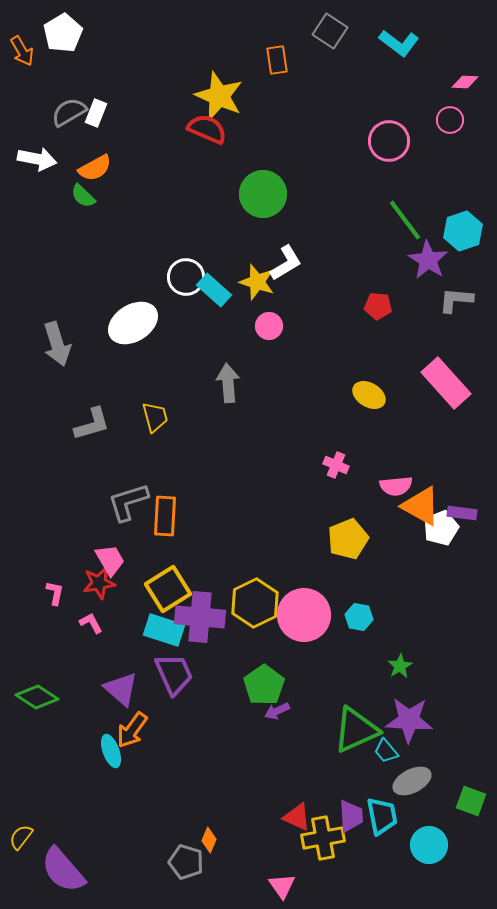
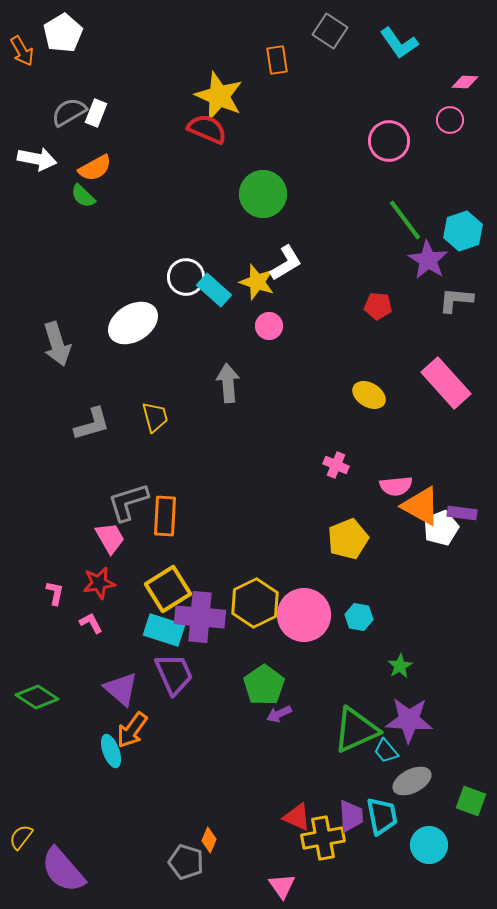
cyan L-shape at (399, 43): rotated 18 degrees clockwise
pink trapezoid at (110, 560): moved 22 px up
purple arrow at (277, 711): moved 2 px right, 3 px down
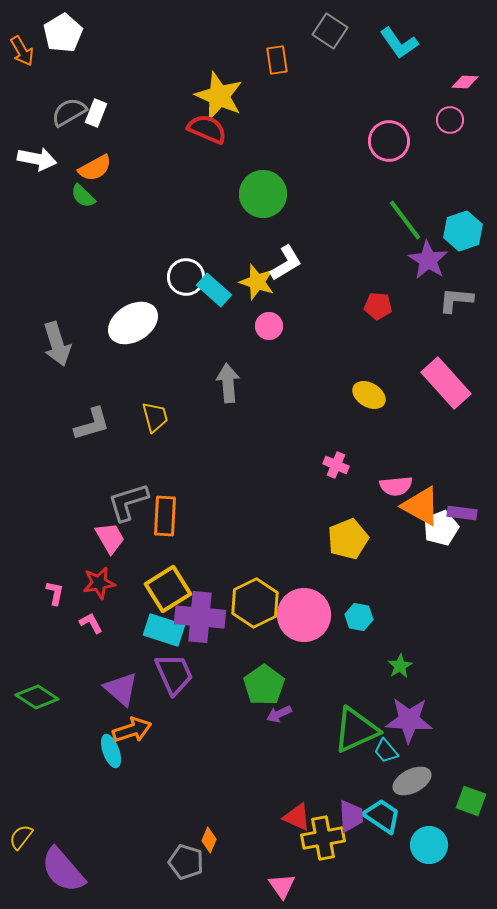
orange arrow at (132, 730): rotated 144 degrees counterclockwise
cyan trapezoid at (382, 816): rotated 45 degrees counterclockwise
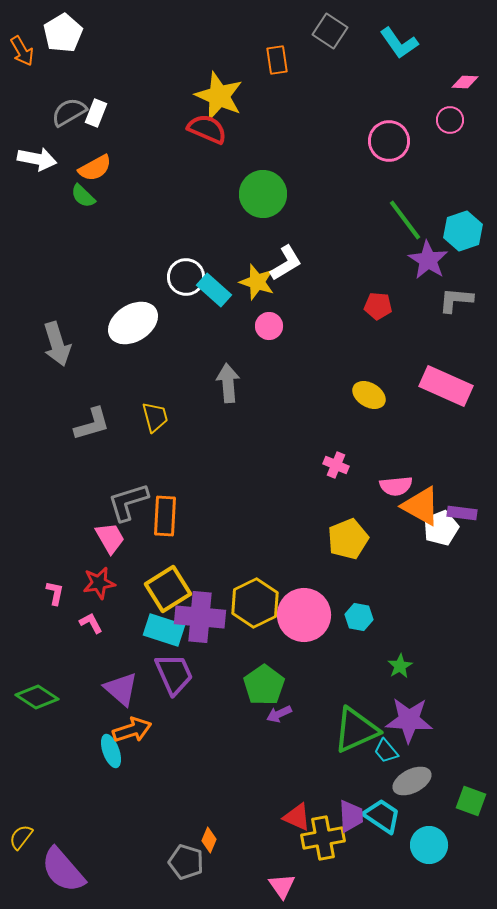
pink rectangle at (446, 383): moved 3 px down; rotated 24 degrees counterclockwise
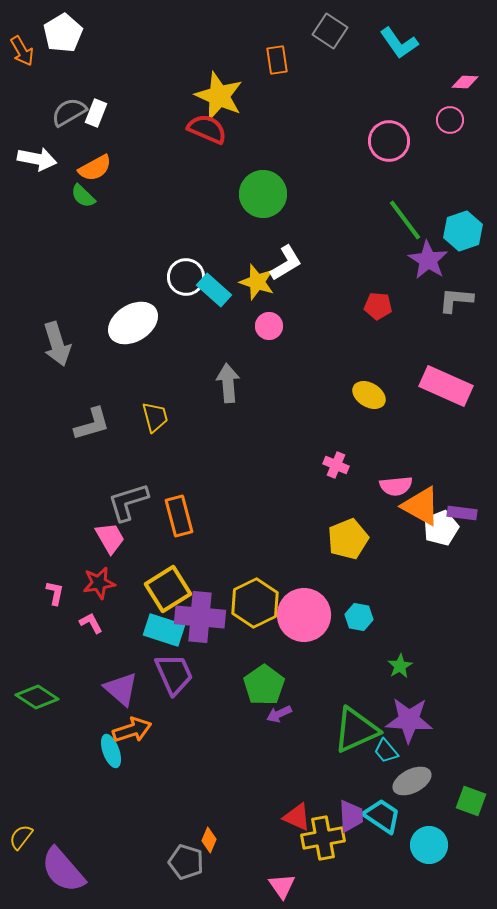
orange rectangle at (165, 516): moved 14 px right; rotated 18 degrees counterclockwise
